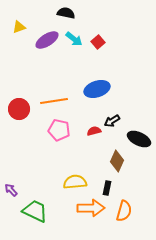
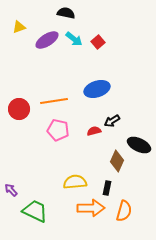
pink pentagon: moved 1 px left
black ellipse: moved 6 px down
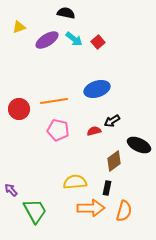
brown diamond: moved 3 px left; rotated 30 degrees clockwise
green trapezoid: rotated 36 degrees clockwise
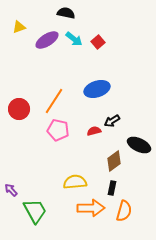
orange line: rotated 48 degrees counterclockwise
black rectangle: moved 5 px right
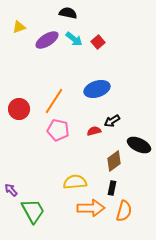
black semicircle: moved 2 px right
green trapezoid: moved 2 px left
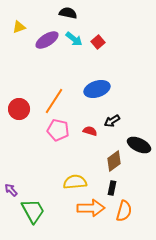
red semicircle: moved 4 px left; rotated 32 degrees clockwise
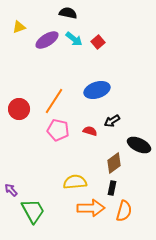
blue ellipse: moved 1 px down
brown diamond: moved 2 px down
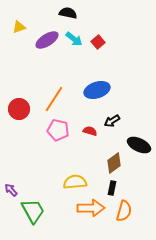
orange line: moved 2 px up
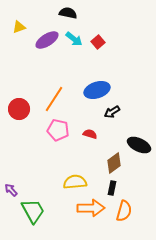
black arrow: moved 9 px up
red semicircle: moved 3 px down
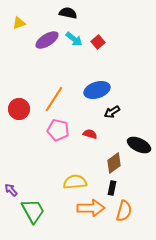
yellow triangle: moved 4 px up
